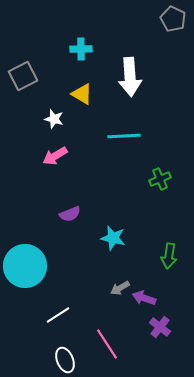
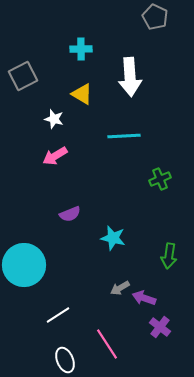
gray pentagon: moved 18 px left, 2 px up
cyan circle: moved 1 px left, 1 px up
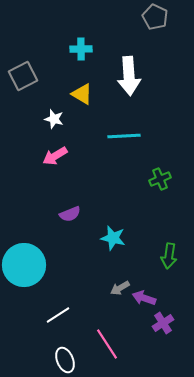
white arrow: moved 1 px left, 1 px up
purple cross: moved 3 px right, 4 px up; rotated 20 degrees clockwise
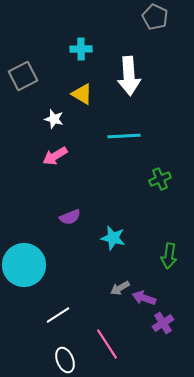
purple semicircle: moved 3 px down
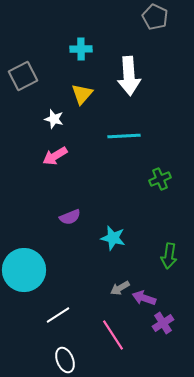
yellow triangle: rotated 40 degrees clockwise
cyan circle: moved 5 px down
pink line: moved 6 px right, 9 px up
